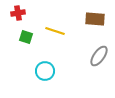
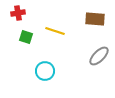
gray ellipse: rotated 10 degrees clockwise
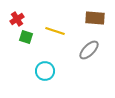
red cross: moved 1 px left, 6 px down; rotated 24 degrees counterclockwise
brown rectangle: moved 1 px up
gray ellipse: moved 10 px left, 6 px up
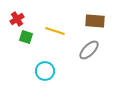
brown rectangle: moved 3 px down
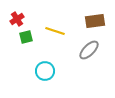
brown rectangle: rotated 12 degrees counterclockwise
green square: rotated 32 degrees counterclockwise
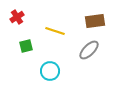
red cross: moved 2 px up
green square: moved 9 px down
cyan circle: moved 5 px right
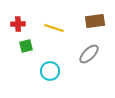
red cross: moved 1 px right, 7 px down; rotated 32 degrees clockwise
yellow line: moved 1 px left, 3 px up
gray ellipse: moved 4 px down
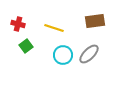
red cross: rotated 16 degrees clockwise
green square: rotated 24 degrees counterclockwise
cyan circle: moved 13 px right, 16 px up
